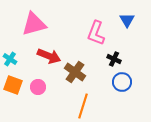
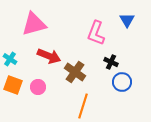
black cross: moved 3 px left, 3 px down
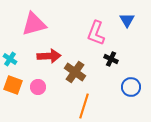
red arrow: rotated 25 degrees counterclockwise
black cross: moved 3 px up
blue circle: moved 9 px right, 5 px down
orange line: moved 1 px right
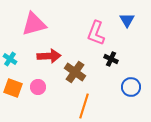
orange square: moved 3 px down
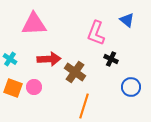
blue triangle: rotated 21 degrees counterclockwise
pink triangle: rotated 12 degrees clockwise
red arrow: moved 3 px down
pink circle: moved 4 px left
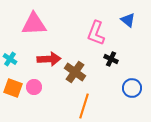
blue triangle: moved 1 px right
blue circle: moved 1 px right, 1 px down
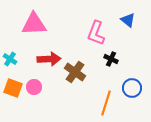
orange line: moved 22 px right, 3 px up
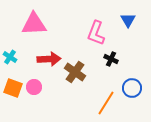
blue triangle: rotated 21 degrees clockwise
cyan cross: moved 2 px up
orange line: rotated 15 degrees clockwise
